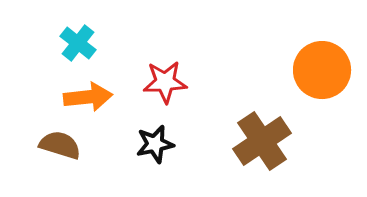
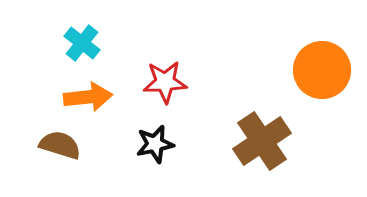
cyan cross: moved 4 px right
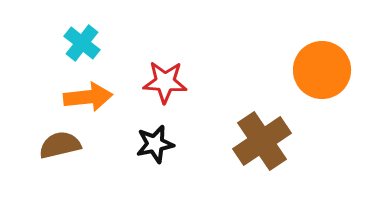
red star: rotated 6 degrees clockwise
brown semicircle: rotated 30 degrees counterclockwise
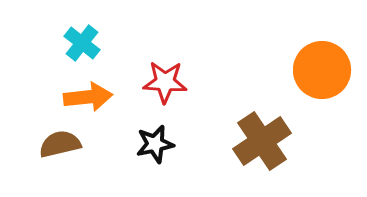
brown semicircle: moved 1 px up
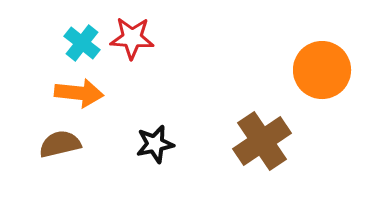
red star: moved 33 px left, 44 px up
orange arrow: moved 9 px left, 4 px up; rotated 12 degrees clockwise
